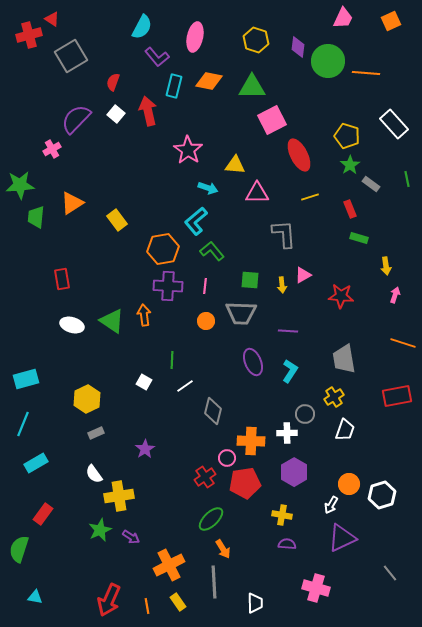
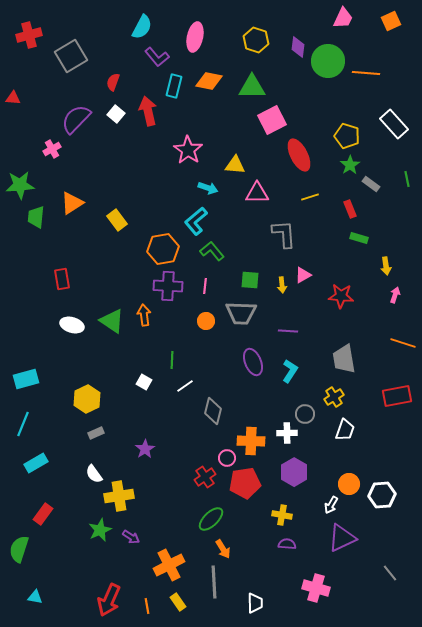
red triangle at (52, 19): moved 39 px left, 79 px down; rotated 28 degrees counterclockwise
white hexagon at (382, 495): rotated 12 degrees clockwise
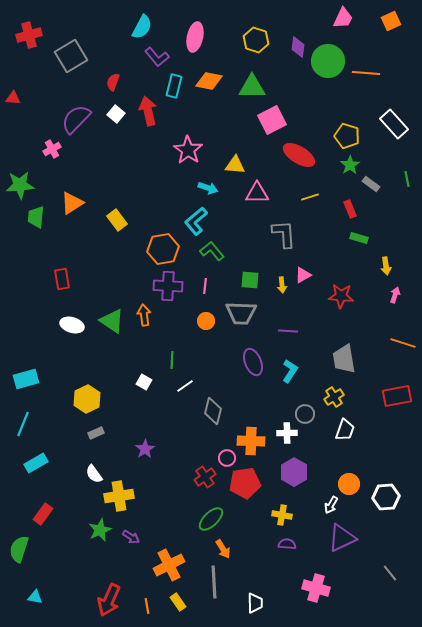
red ellipse at (299, 155): rotated 32 degrees counterclockwise
white hexagon at (382, 495): moved 4 px right, 2 px down
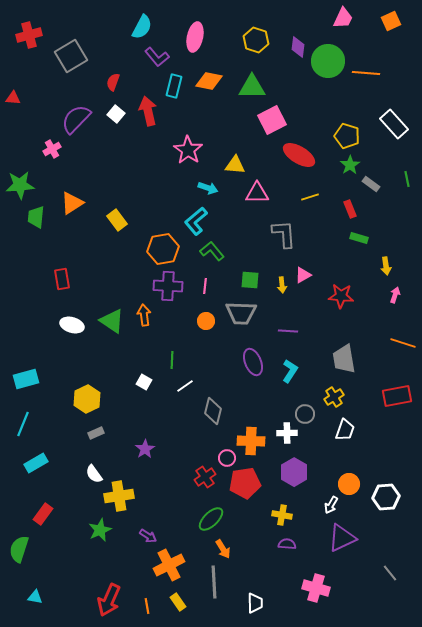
purple arrow at (131, 537): moved 17 px right, 1 px up
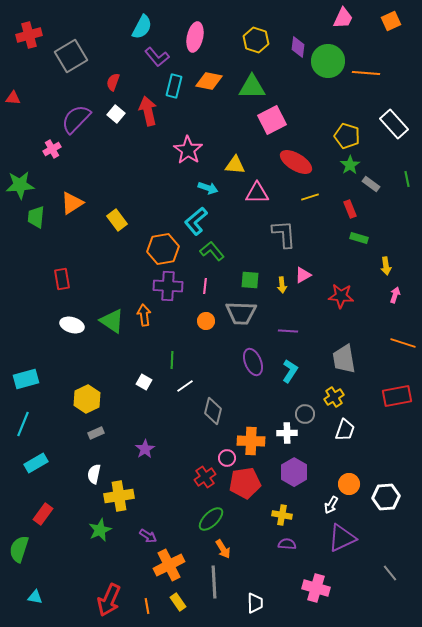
red ellipse at (299, 155): moved 3 px left, 7 px down
white semicircle at (94, 474): rotated 48 degrees clockwise
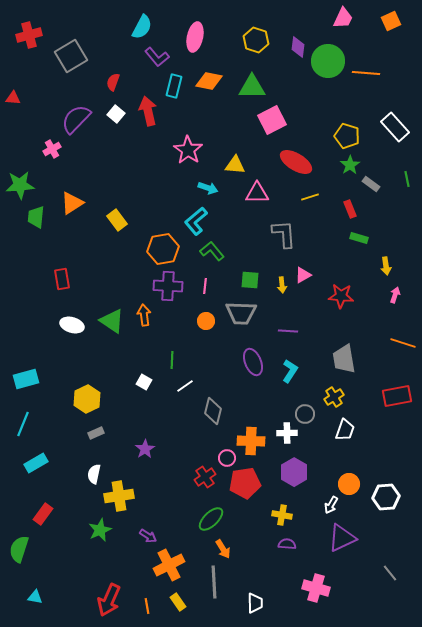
white rectangle at (394, 124): moved 1 px right, 3 px down
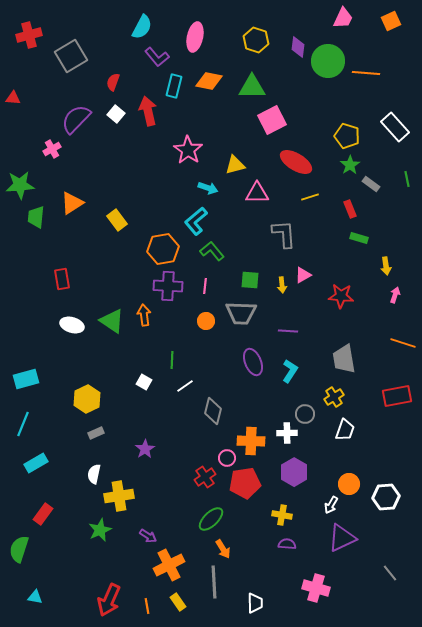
yellow triangle at (235, 165): rotated 20 degrees counterclockwise
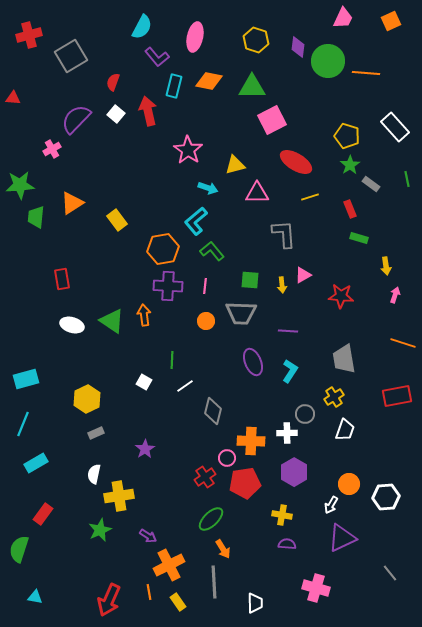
orange line at (147, 606): moved 2 px right, 14 px up
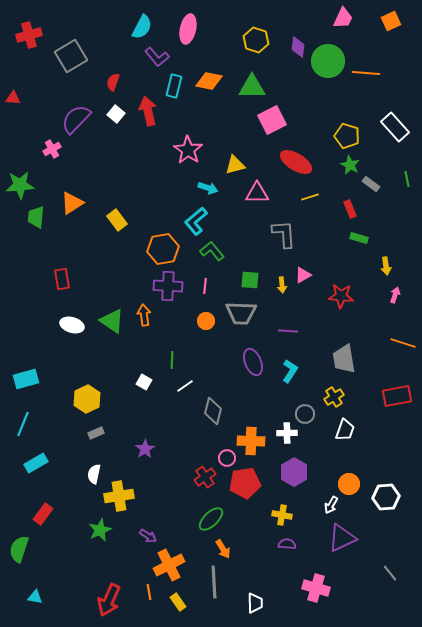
pink ellipse at (195, 37): moved 7 px left, 8 px up
green star at (350, 165): rotated 12 degrees counterclockwise
